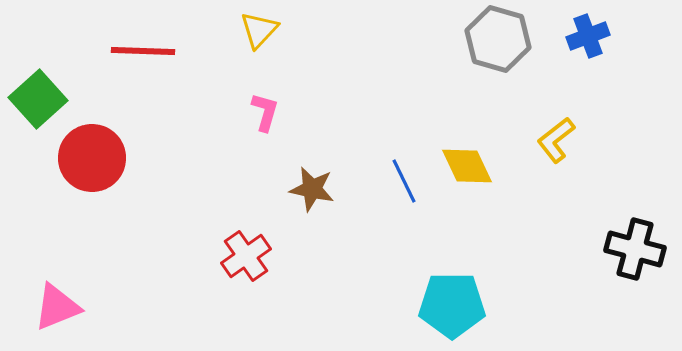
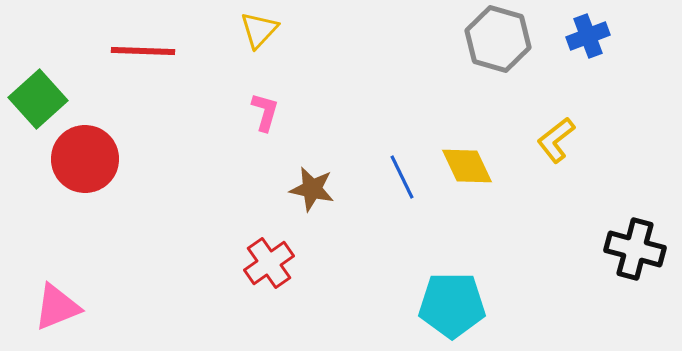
red circle: moved 7 px left, 1 px down
blue line: moved 2 px left, 4 px up
red cross: moved 23 px right, 7 px down
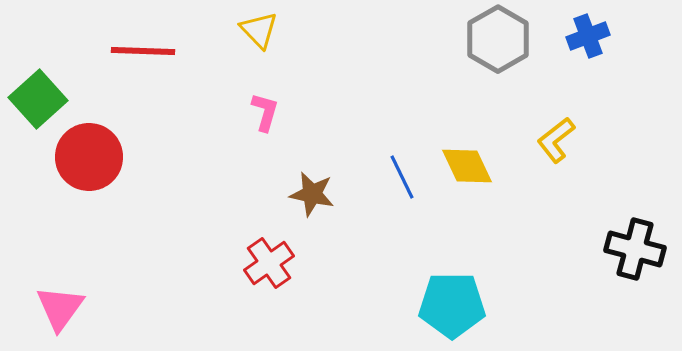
yellow triangle: rotated 27 degrees counterclockwise
gray hexagon: rotated 14 degrees clockwise
red circle: moved 4 px right, 2 px up
brown star: moved 5 px down
pink triangle: moved 3 px right, 1 px down; rotated 32 degrees counterclockwise
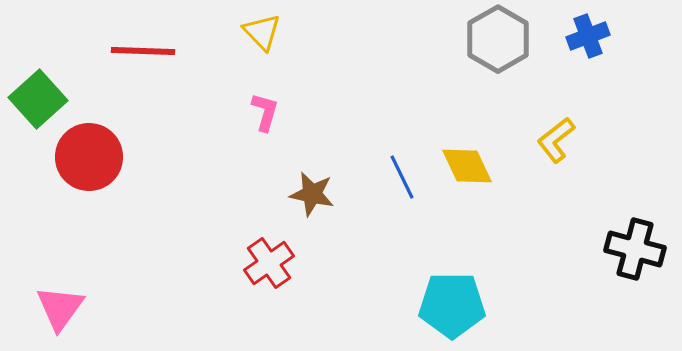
yellow triangle: moved 3 px right, 2 px down
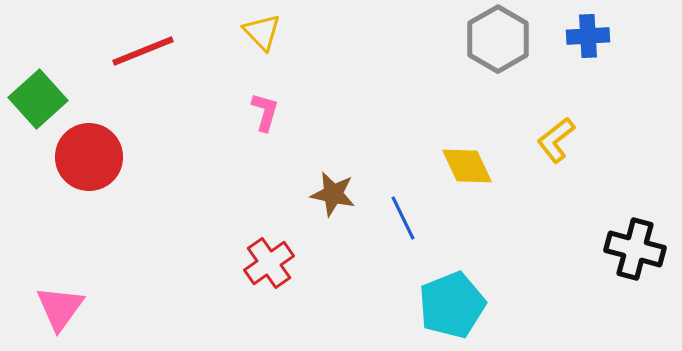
blue cross: rotated 18 degrees clockwise
red line: rotated 24 degrees counterclockwise
blue line: moved 1 px right, 41 px down
brown star: moved 21 px right
cyan pentagon: rotated 22 degrees counterclockwise
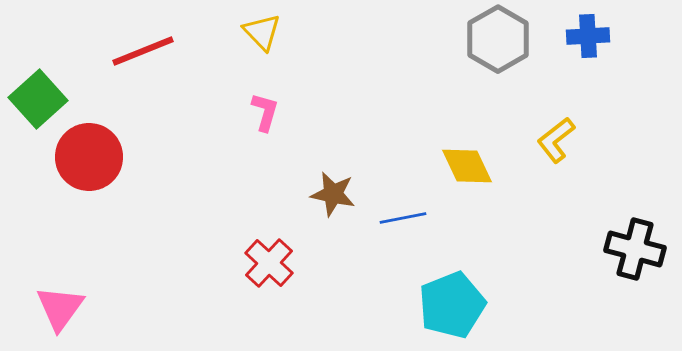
blue line: rotated 75 degrees counterclockwise
red cross: rotated 12 degrees counterclockwise
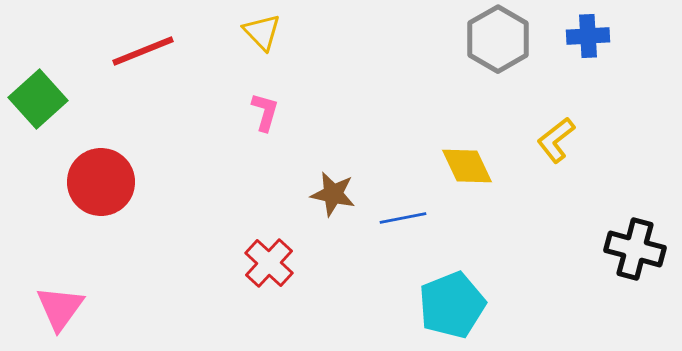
red circle: moved 12 px right, 25 px down
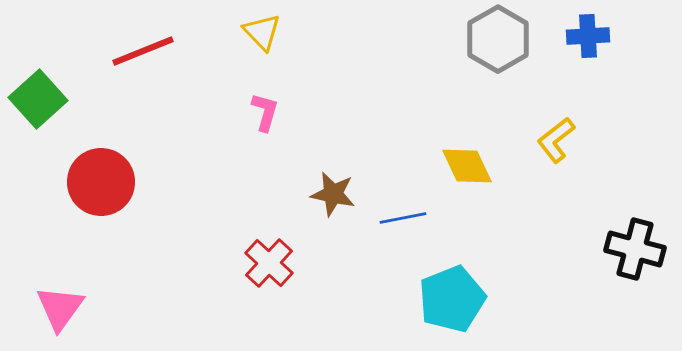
cyan pentagon: moved 6 px up
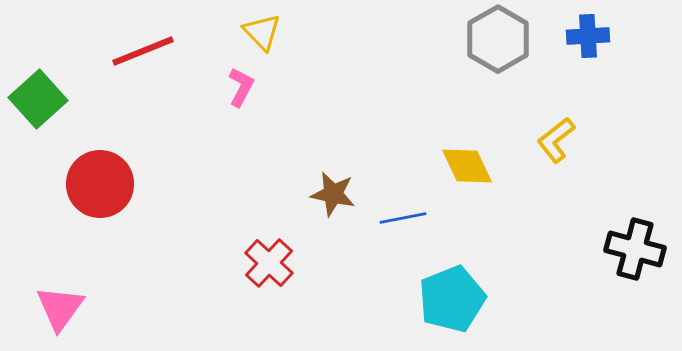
pink L-shape: moved 24 px left, 25 px up; rotated 12 degrees clockwise
red circle: moved 1 px left, 2 px down
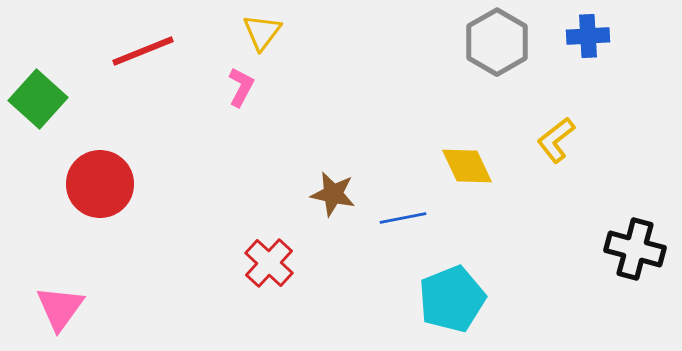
yellow triangle: rotated 21 degrees clockwise
gray hexagon: moved 1 px left, 3 px down
green square: rotated 6 degrees counterclockwise
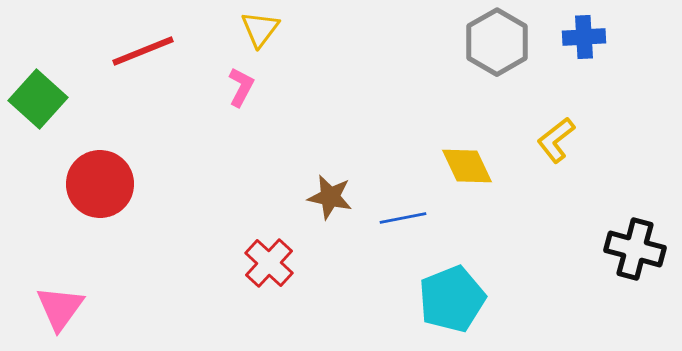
yellow triangle: moved 2 px left, 3 px up
blue cross: moved 4 px left, 1 px down
brown star: moved 3 px left, 3 px down
